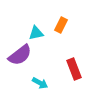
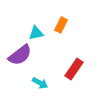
red rectangle: rotated 55 degrees clockwise
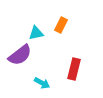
red rectangle: rotated 20 degrees counterclockwise
cyan arrow: moved 2 px right
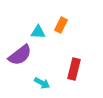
cyan triangle: moved 2 px right, 1 px up; rotated 14 degrees clockwise
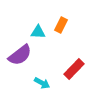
red rectangle: rotated 30 degrees clockwise
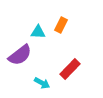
red rectangle: moved 4 px left
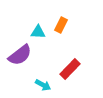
cyan arrow: moved 1 px right, 2 px down
